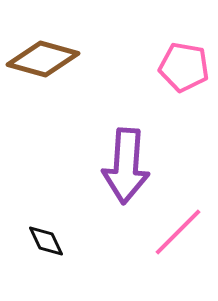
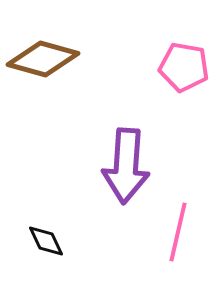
pink line: rotated 32 degrees counterclockwise
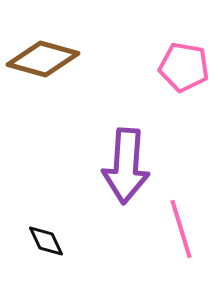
pink line: moved 3 px right, 3 px up; rotated 30 degrees counterclockwise
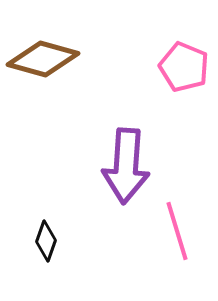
pink pentagon: rotated 12 degrees clockwise
pink line: moved 4 px left, 2 px down
black diamond: rotated 45 degrees clockwise
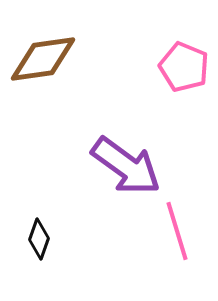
brown diamond: rotated 24 degrees counterclockwise
purple arrow: rotated 58 degrees counterclockwise
black diamond: moved 7 px left, 2 px up
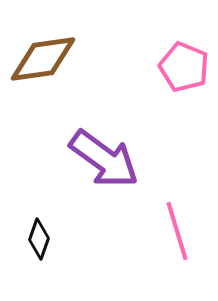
purple arrow: moved 22 px left, 7 px up
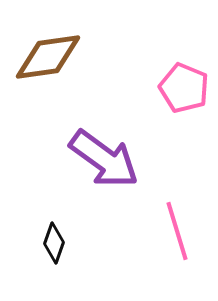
brown diamond: moved 5 px right, 2 px up
pink pentagon: moved 21 px down
black diamond: moved 15 px right, 4 px down
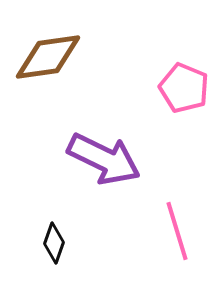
purple arrow: rotated 10 degrees counterclockwise
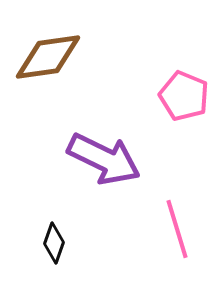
pink pentagon: moved 8 px down
pink line: moved 2 px up
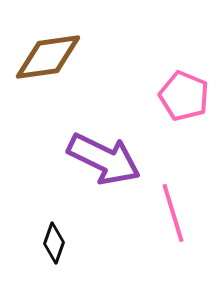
pink line: moved 4 px left, 16 px up
